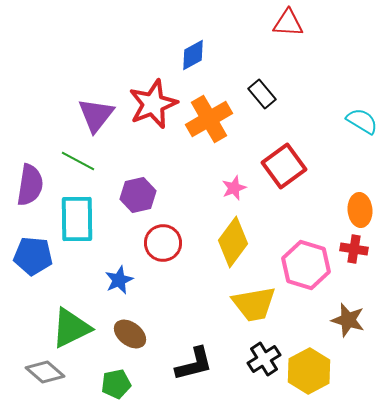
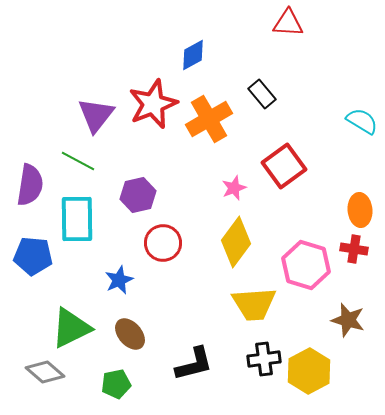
yellow diamond: moved 3 px right
yellow trapezoid: rotated 6 degrees clockwise
brown ellipse: rotated 12 degrees clockwise
black cross: rotated 24 degrees clockwise
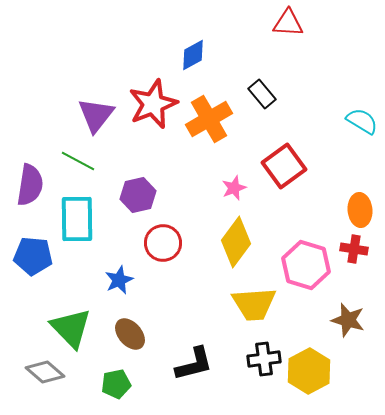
green triangle: rotated 48 degrees counterclockwise
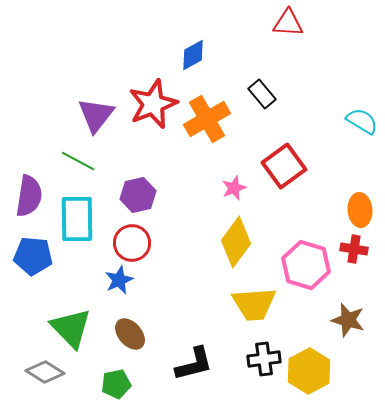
orange cross: moved 2 px left
purple semicircle: moved 1 px left, 11 px down
red circle: moved 31 px left
gray diamond: rotated 9 degrees counterclockwise
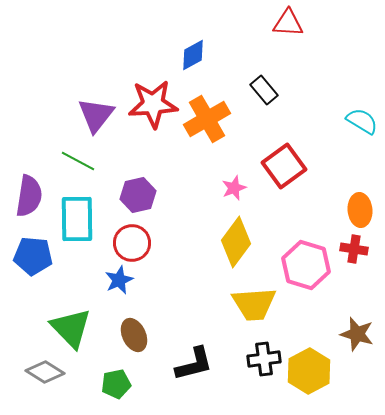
black rectangle: moved 2 px right, 4 px up
red star: rotated 18 degrees clockwise
brown star: moved 9 px right, 14 px down
brown ellipse: moved 4 px right, 1 px down; rotated 16 degrees clockwise
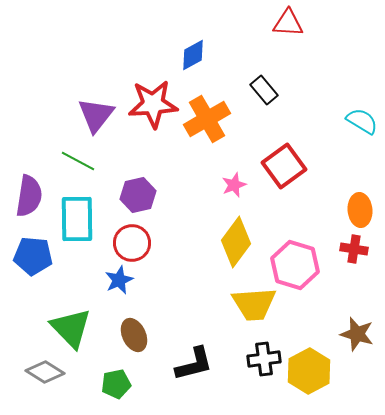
pink star: moved 3 px up
pink hexagon: moved 11 px left
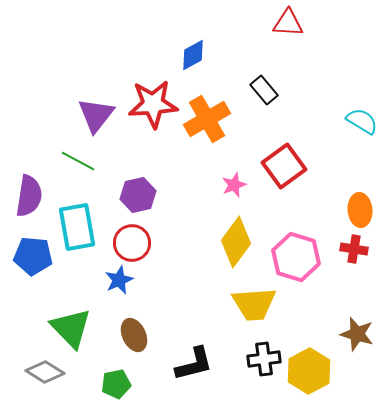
cyan rectangle: moved 8 px down; rotated 9 degrees counterclockwise
pink hexagon: moved 1 px right, 8 px up
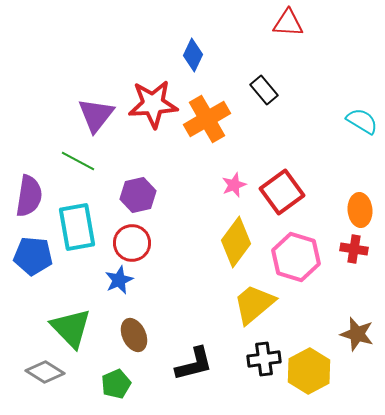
blue diamond: rotated 36 degrees counterclockwise
red square: moved 2 px left, 26 px down
yellow trapezoid: rotated 144 degrees clockwise
green pentagon: rotated 12 degrees counterclockwise
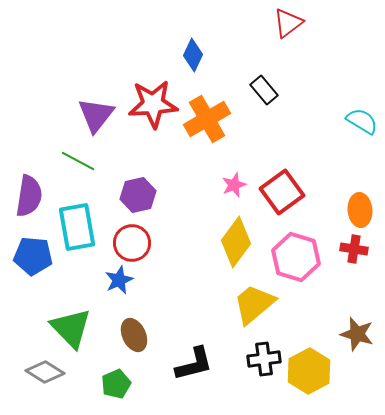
red triangle: rotated 40 degrees counterclockwise
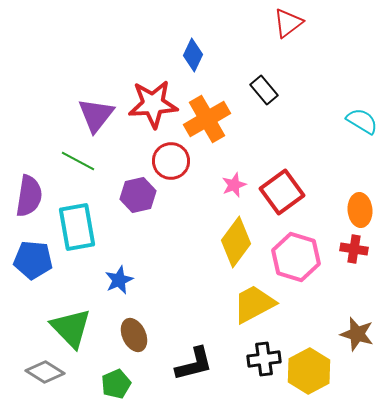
red circle: moved 39 px right, 82 px up
blue pentagon: moved 4 px down
yellow trapezoid: rotated 12 degrees clockwise
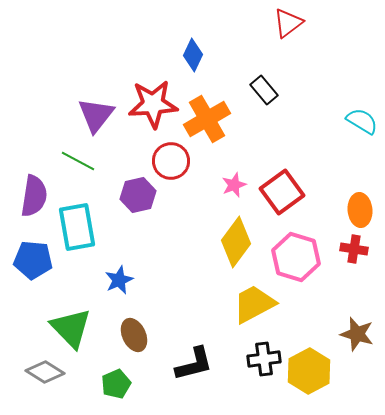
purple semicircle: moved 5 px right
